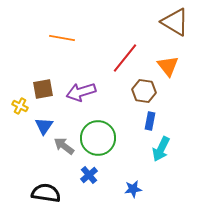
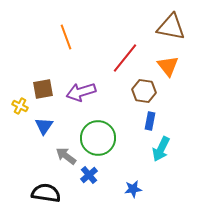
brown triangle: moved 4 px left, 5 px down; rotated 20 degrees counterclockwise
orange line: moved 4 px right, 1 px up; rotated 60 degrees clockwise
gray arrow: moved 2 px right, 10 px down
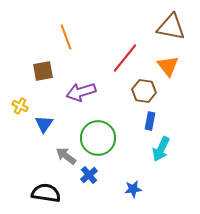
brown square: moved 18 px up
blue triangle: moved 2 px up
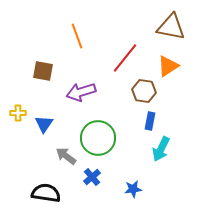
orange line: moved 11 px right, 1 px up
orange triangle: rotated 35 degrees clockwise
brown square: rotated 20 degrees clockwise
yellow cross: moved 2 px left, 7 px down; rotated 28 degrees counterclockwise
blue cross: moved 3 px right, 2 px down
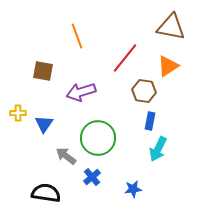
cyan arrow: moved 3 px left
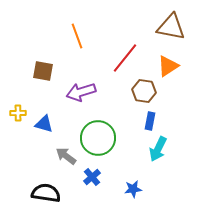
blue triangle: rotated 48 degrees counterclockwise
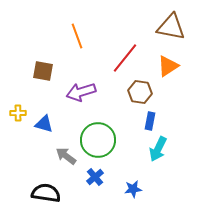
brown hexagon: moved 4 px left, 1 px down
green circle: moved 2 px down
blue cross: moved 3 px right
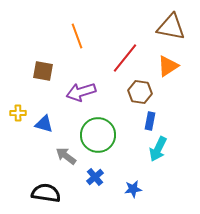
green circle: moved 5 px up
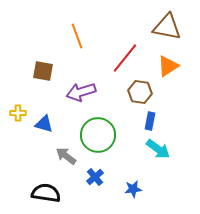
brown triangle: moved 4 px left
cyan arrow: rotated 80 degrees counterclockwise
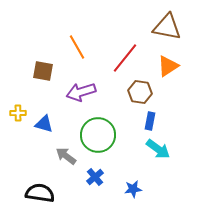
orange line: moved 11 px down; rotated 10 degrees counterclockwise
black semicircle: moved 6 px left
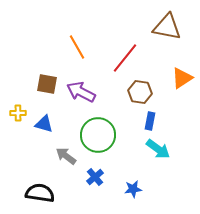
orange triangle: moved 14 px right, 12 px down
brown square: moved 4 px right, 13 px down
purple arrow: rotated 44 degrees clockwise
